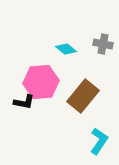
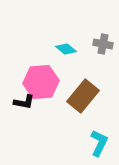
cyan L-shape: moved 2 px down; rotated 8 degrees counterclockwise
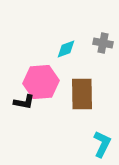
gray cross: moved 1 px up
cyan diamond: rotated 60 degrees counterclockwise
brown rectangle: moved 1 px left, 2 px up; rotated 40 degrees counterclockwise
cyan L-shape: moved 3 px right, 1 px down
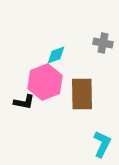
cyan diamond: moved 10 px left, 6 px down
pink hexagon: moved 4 px right; rotated 16 degrees counterclockwise
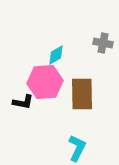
cyan diamond: rotated 10 degrees counterclockwise
pink hexagon: rotated 16 degrees clockwise
black L-shape: moved 1 px left
cyan L-shape: moved 25 px left, 4 px down
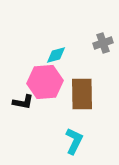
gray cross: rotated 30 degrees counterclockwise
cyan diamond: rotated 15 degrees clockwise
cyan L-shape: moved 3 px left, 7 px up
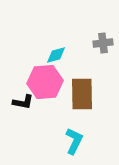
gray cross: rotated 12 degrees clockwise
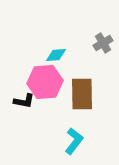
gray cross: rotated 24 degrees counterclockwise
cyan diamond: rotated 10 degrees clockwise
black L-shape: moved 1 px right, 1 px up
cyan L-shape: rotated 12 degrees clockwise
